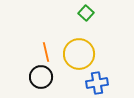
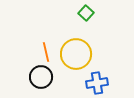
yellow circle: moved 3 px left
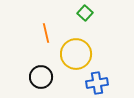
green square: moved 1 px left
orange line: moved 19 px up
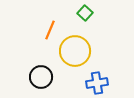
orange line: moved 4 px right, 3 px up; rotated 36 degrees clockwise
yellow circle: moved 1 px left, 3 px up
